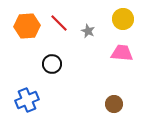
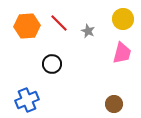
pink trapezoid: rotated 100 degrees clockwise
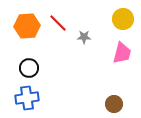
red line: moved 1 px left
gray star: moved 4 px left, 6 px down; rotated 24 degrees counterclockwise
black circle: moved 23 px left, 4 px down
blue cross: moved 2 px up; rotated 15 degrees clockwise
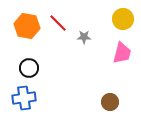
orange hexagon: rotated 15 degrees clockwise
blue cross: moved 3 px left
brown circle: moved 4 px left, 2 px up
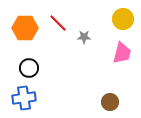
orange hexagon: moved 2 px left, 2 px down; rotated 10 degrees counterclockwise
